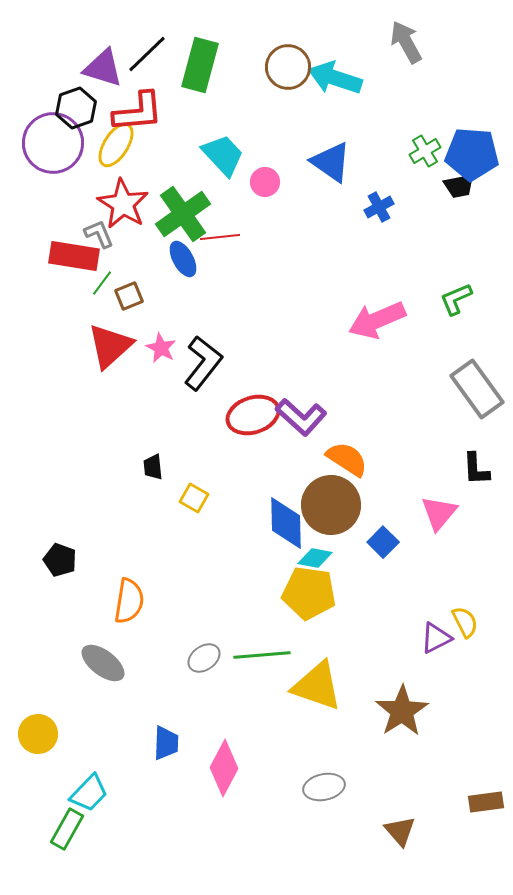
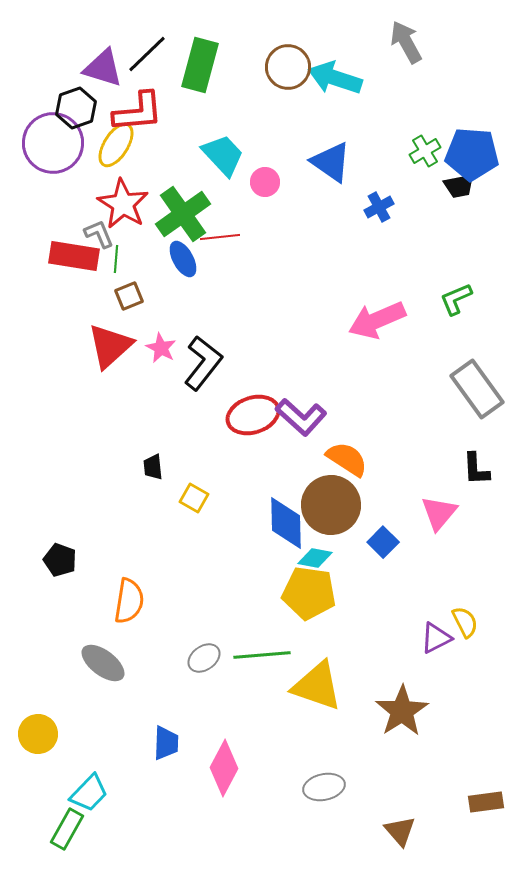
green line at (102, 283): moved 14 px right, 24 px up; rotated 32 degrees counterclockwise
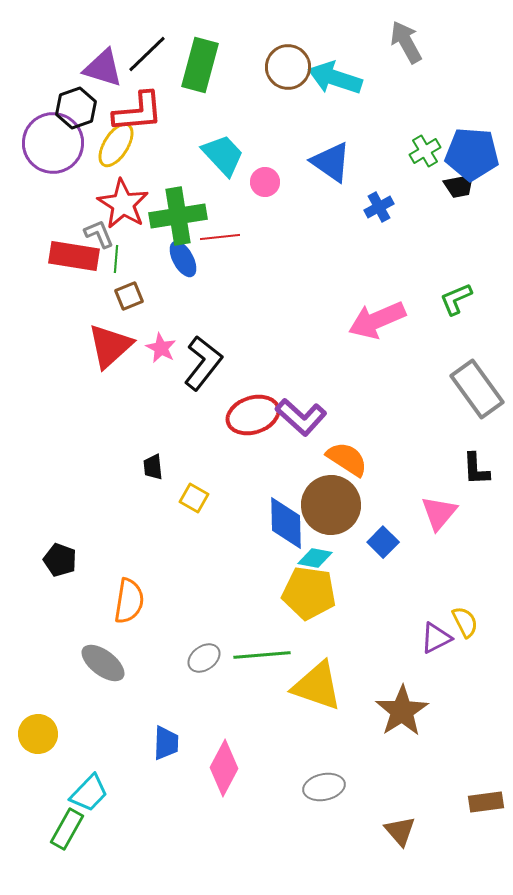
green cross at (183, 214): moved 5 px left, 2 px down; rotated 26 degrees clockwise
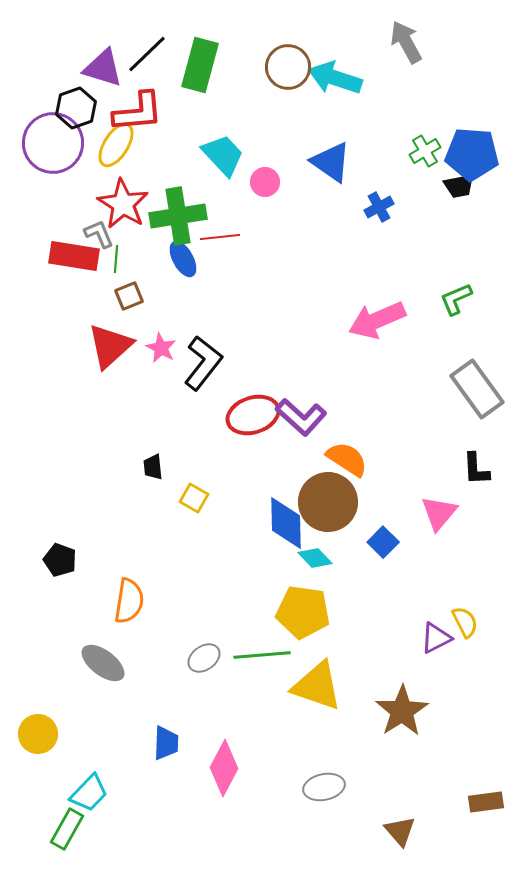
brown circle at (331, 505): moved 3 px left, 3 px up
cyan diamond at (315, 558): rotated 36 degrees clockwise
yellow pentagon at (309, 593): moved 6 px left, 19 px down
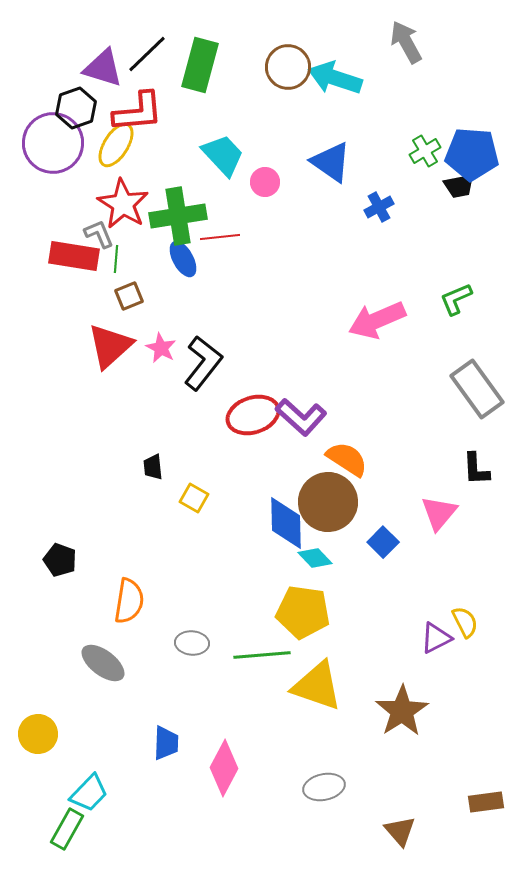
gray ellipse at (204, 658): moved 12 px left, 15 px up; rotated 40 degrees clockwise
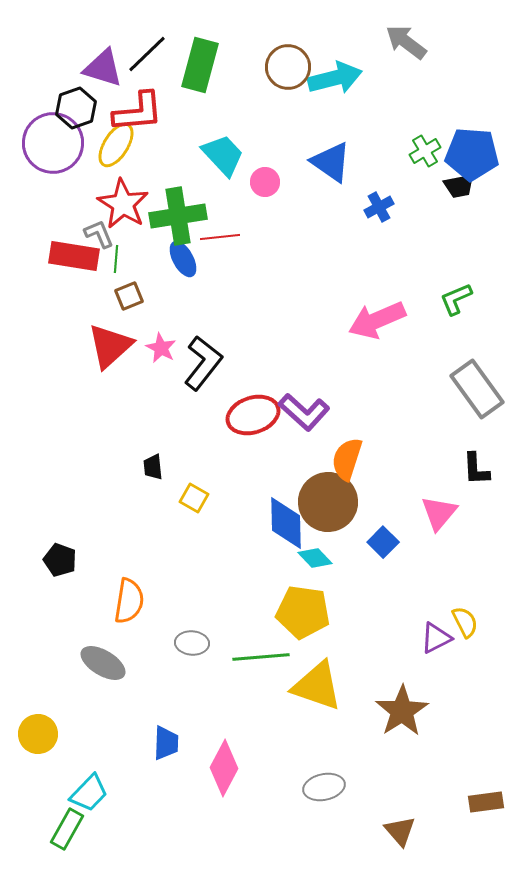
gray arrow at (406, 42): rotated 24 degrees counterclockwise
cyan arrow at (335, 78): rotated 148 degrees clockwise
purple L-shape at (301, 417): moved 3 px right, 5 px up
orange semicircle at (347, 459): rotated 105 degrees counterclockwise
green line at (262, 655): moved 1 px left, 2 px down
gray ellipse at (103, 663): rotated 6 degrees counterclockwise
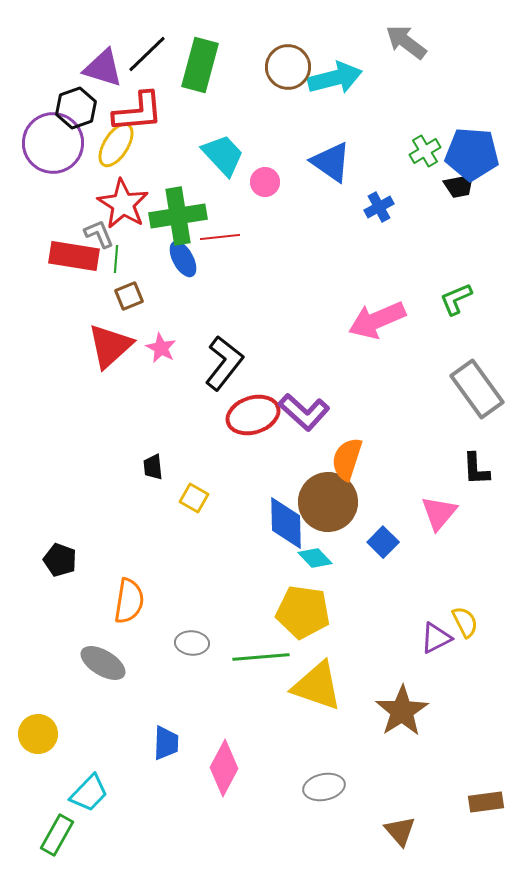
black L-shape at (203, 363): moved 21 px right
green rectangle at (67, 829): moved 10 px left, 6 px down
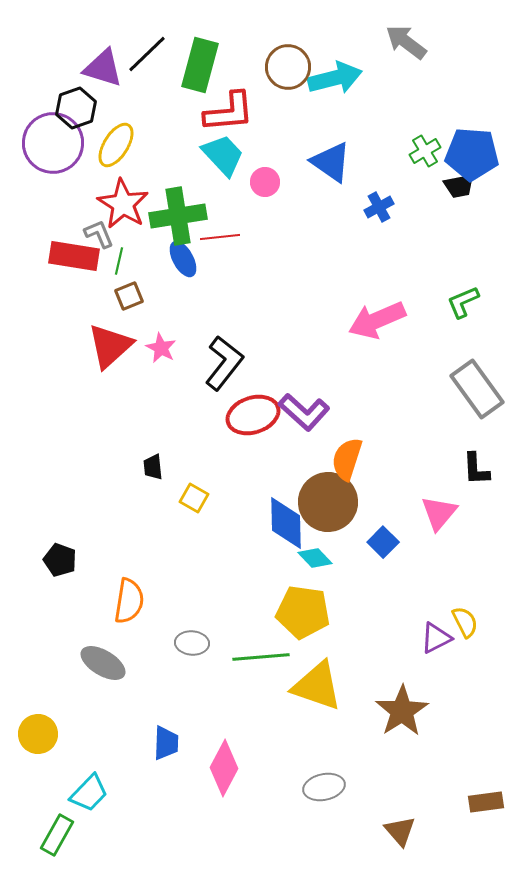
red L-shape at (138, 112): moved 91 px right
green line at (116, 259): moved 3 px right, 2 px down; rotated 8 degrees clockwise
green L-shape at (456, 299): moved 7 px right, 3 px down
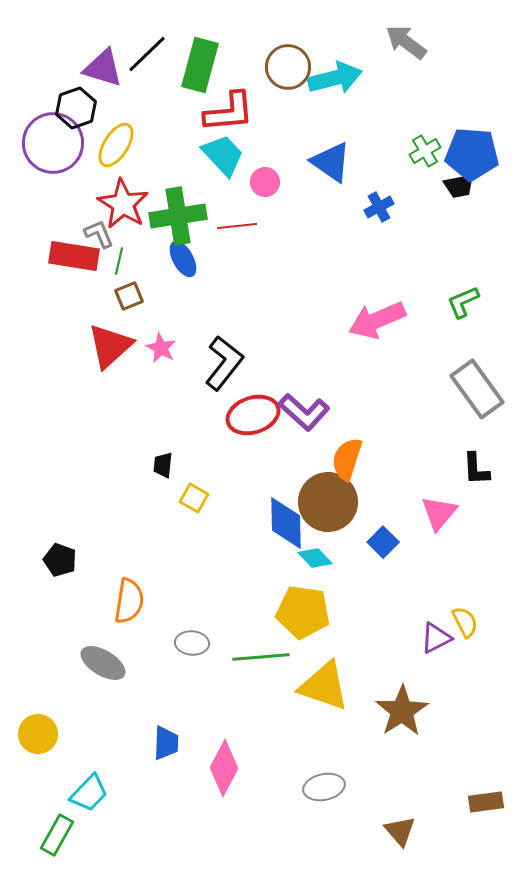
red line at (220, 237): moved 17 px right, 11 px up
black trapezoid at (153, 467): moved 10 px right, 2 px up; rotated 12 degrees clockwise
yellow triangle at (317, 686): moved 7 px right
